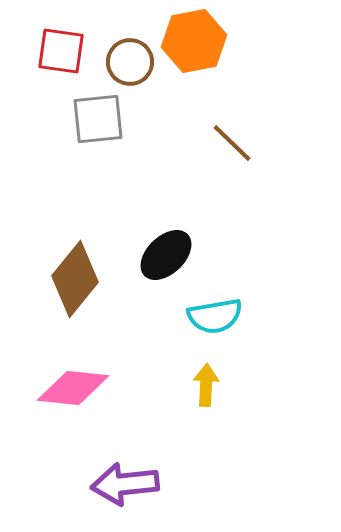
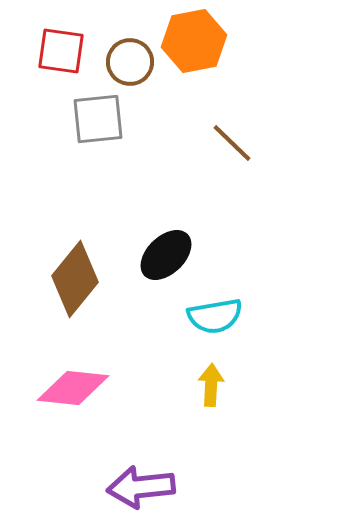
yellow arrow: moved 5 px right
purple arrow: moved 16 px right, 3 px down
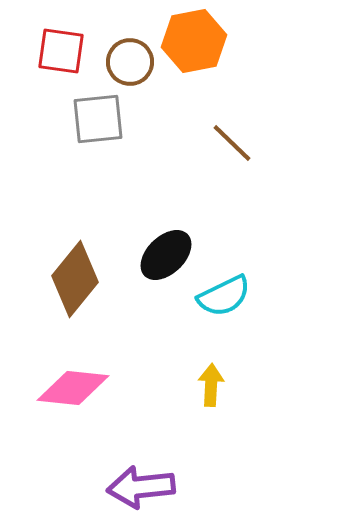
cyan semicircle: moved 9 px right, 20 px up; rotated 16 degrees counterclockwise
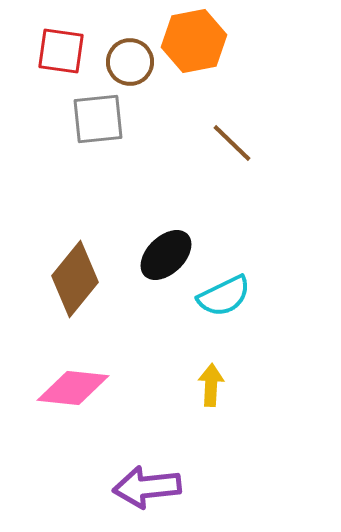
purple arrow: moved 6 px right
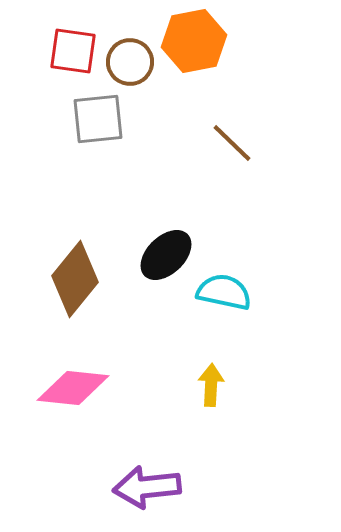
red square: moved 12 px right
cyan semicircle: moved 4 px up; rotated 142 degrees counterclockwise
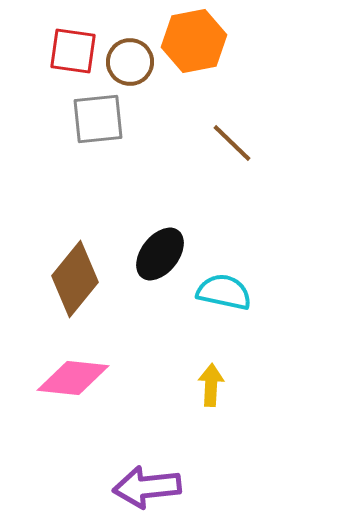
black ellipse: moved 6 px left, 1 px up; rotated 8 degrees counterclockwise
pink diamond: moved 10 px up
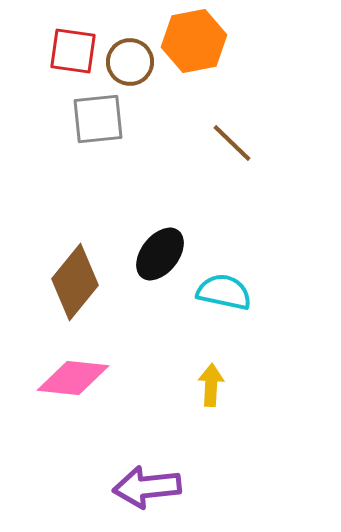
brown diamond: moved 3 px down
